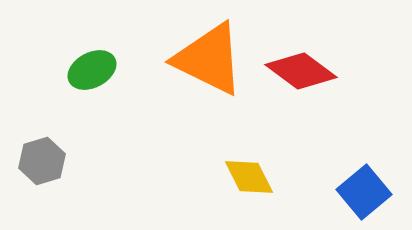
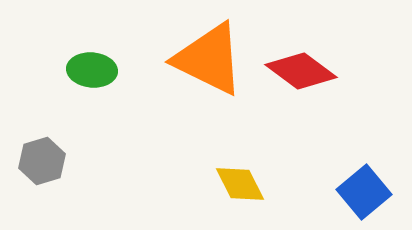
green ellipse: rotated 33 degrees clockwise
yellow diamond: moved 9 px left, 7 px down
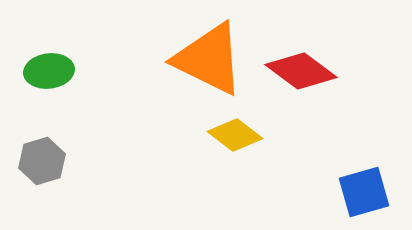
green ellipse: moved 43 px left, 1 px down; rotated 12 degrees counterclockwise
yellow diamond: moved 5 px left, 49 px up; rotated 26 degrees counterclockwise
blue square: rotated 24 degrees clockwise
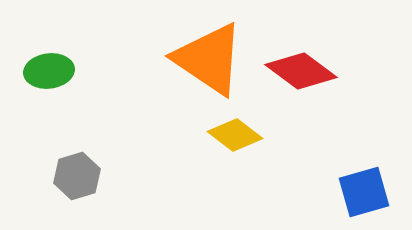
orange triangle: rotated 8 degrees clockwise
gray hexagon: moved 35 px right, 15 px down
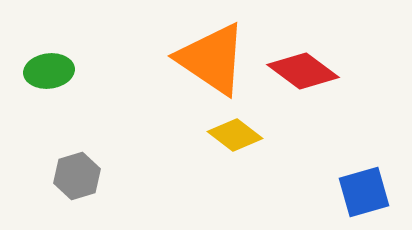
orange triangle: moved 3 px right
red diamond: moved 2 px right
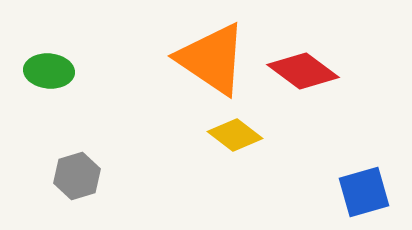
green ellipse: rotated 12 degrees clockwise
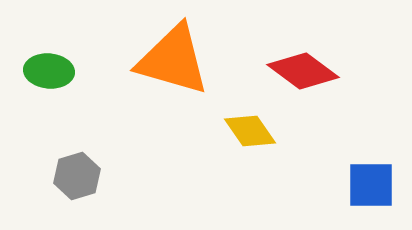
orange triangle: moved 39 px left, 1 px down; rotated 18 degrees counterclockwise
yellow diamond: moved 15 px right, 4 px up; rotated 18 degrees clockwise
blue square: moved 7 px right, 7 px up; rotated 16 degrees clockwise
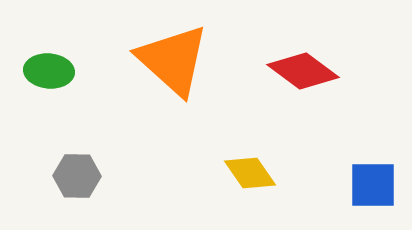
orange triangle: rotated 26 degrees clockwise
yellow diamond: moved 42 px down
gray hexagon: rotated 18 degrees clockwise
blue square: moved 2 px right
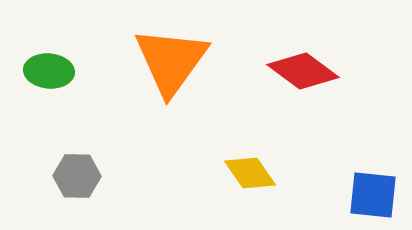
orange triangle: moved 2 px left, 1 px down; rotated 24 degrees clockwise
blue square: moved 10 px down; rotated 6 degrees clockwise
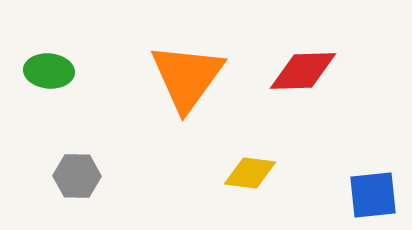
orange triangle: moved 16 px right, 16 px down
red diamond: rotated 38 degrees counterclockwise
yellow diamond: rotated 48 degrees counterclockwise
blue square: rotated 12 degrees counterclockwise
